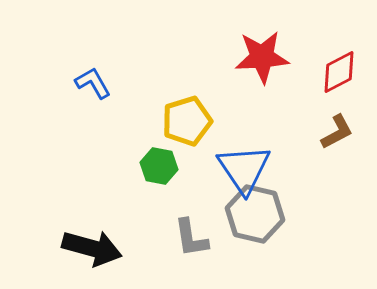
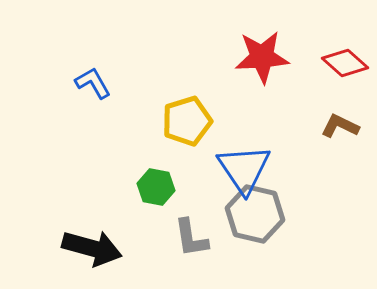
red diamond: moved 6 px right, 9 px up; rotated 69 degrees clockwise
brown L-shape: moved 3 px right, 6 px up; rotated 126 degrees counterclockwise
green hexagon: moved 3 px left, 21 px down
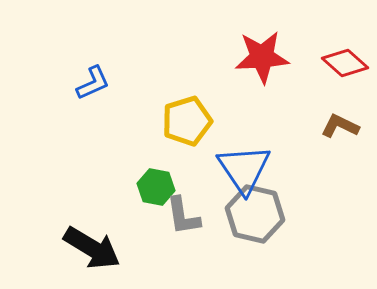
blue L-shape: rotated 96 degrees clockwise
gray L-shape: moved 8 px left, 22 px up
black arrow: rotated 16 degrees clockwise
